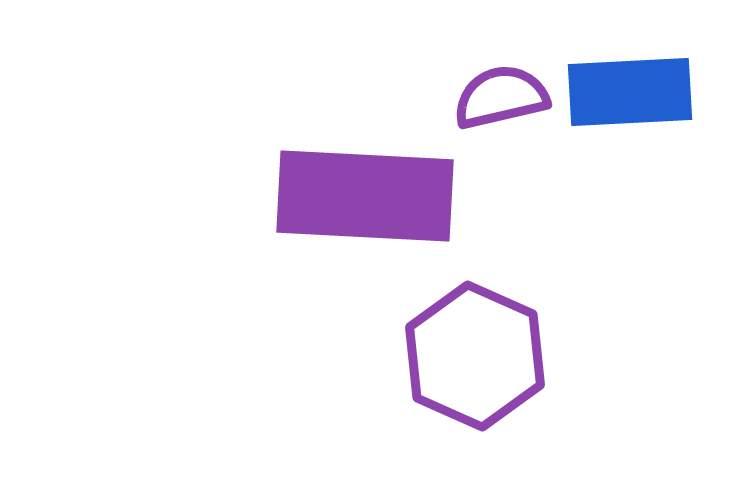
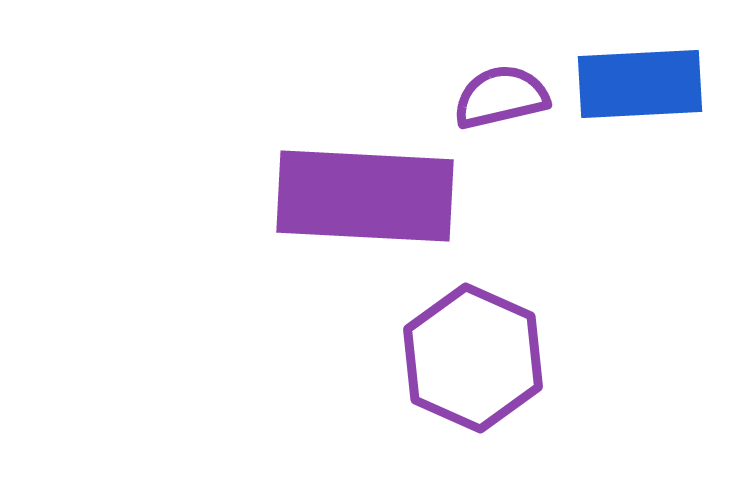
blue rectangle: moved 10 px right, 8 px up
purple hexagon: moved 2 px left, 2 px down
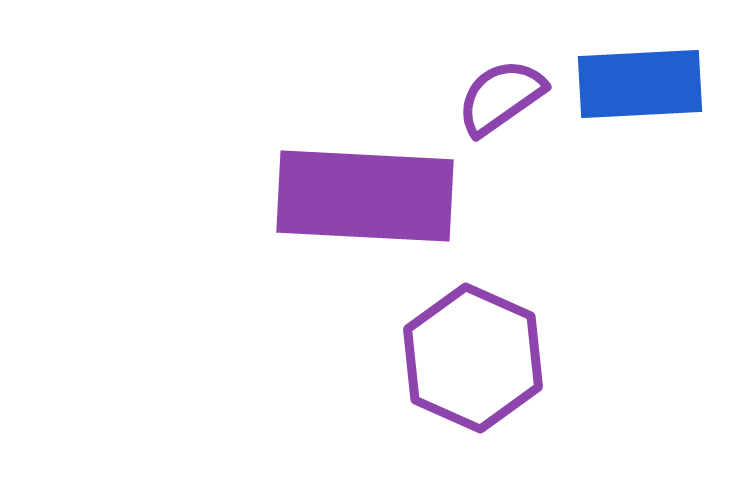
purple semicircle: rotated 22 degrees counterclockwise
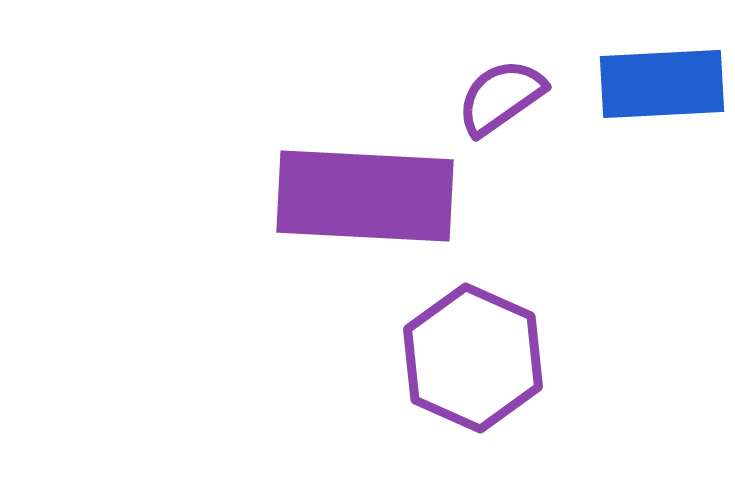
blue rectangle: moved 22 px right
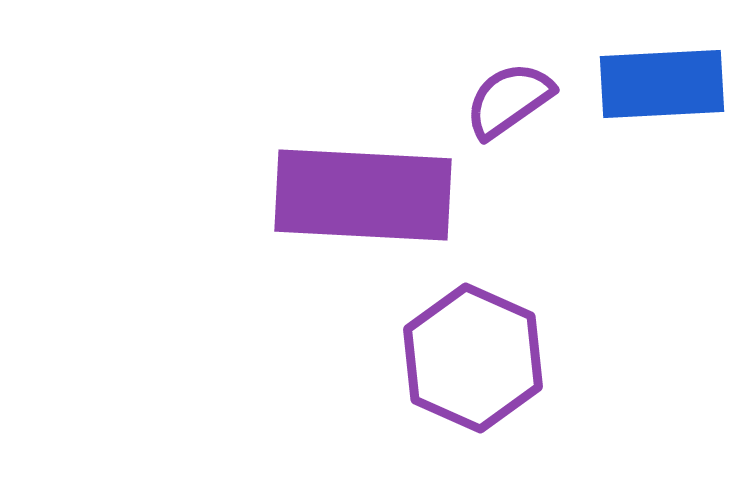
purple semicircle: moved 8 px right, 3 px down
purple rectangle: moved 2 px left, 1 px up
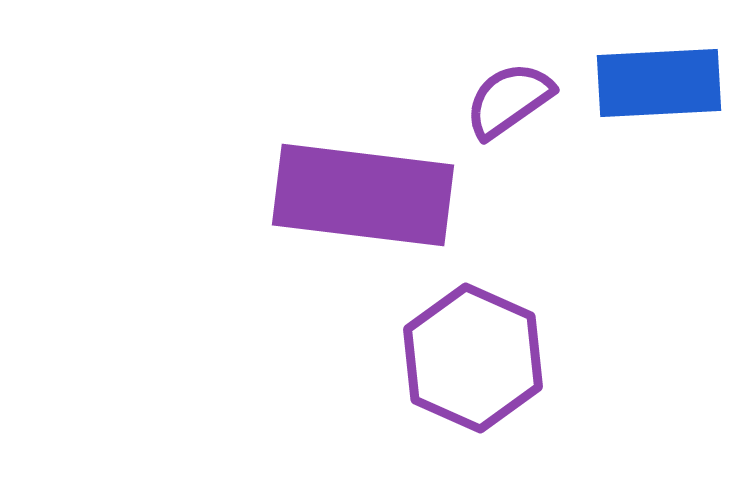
blue rectangle: moved 3 px left, 1 px up
purple rectangle: rotated 4 degrees clockwise
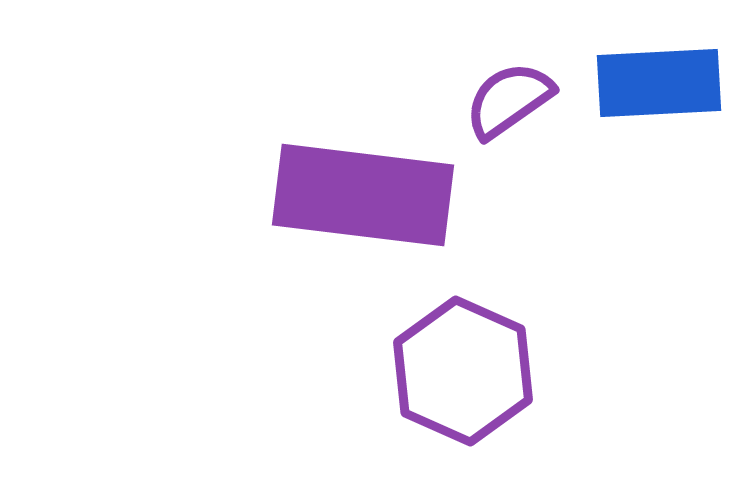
purple hexagon: moved 10 px left, 13 px down
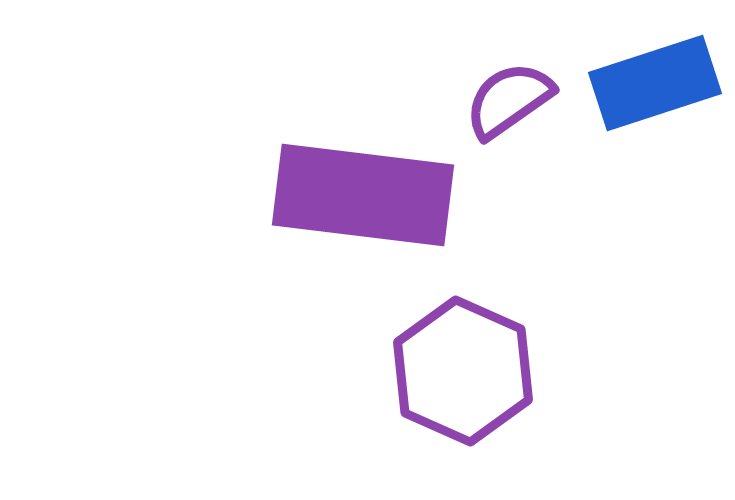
blue rectangle: moved 4 px left; rotated 15 degrees counterclockwise
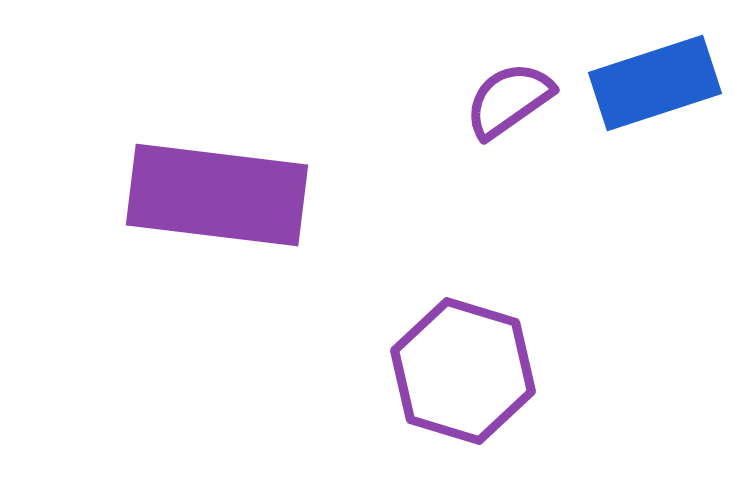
purple rectangle: moved 146 px left
purple hexagon: rotated 7 degrees counterclockwise
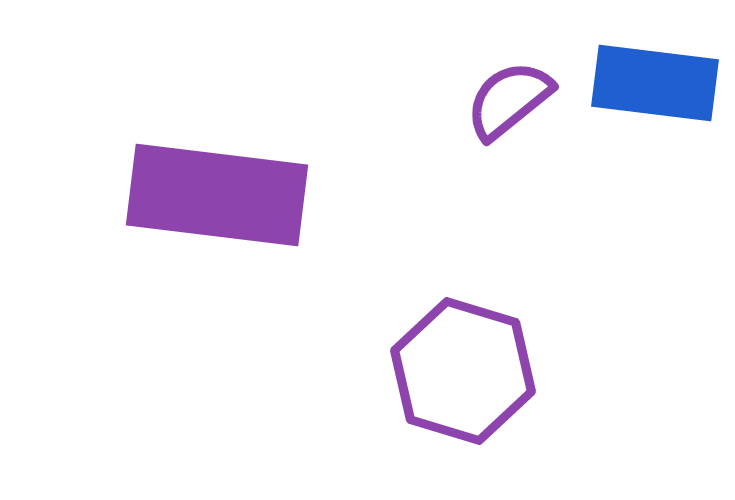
blue rectangle: rotated 25 degrees clockwise
purple semicircle: rotated 4 degrees counterclockwise
